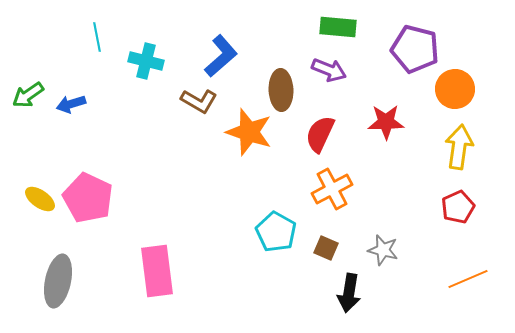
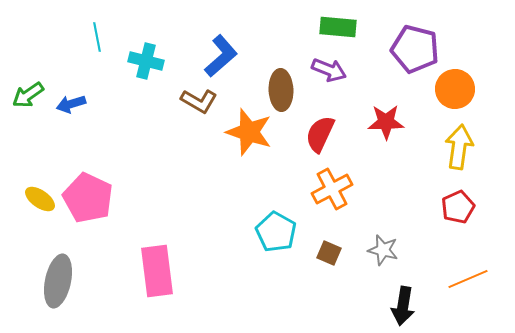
brown square: moved 3 px right, 5 px down
black arrow: moved 54 px right, 13 px down
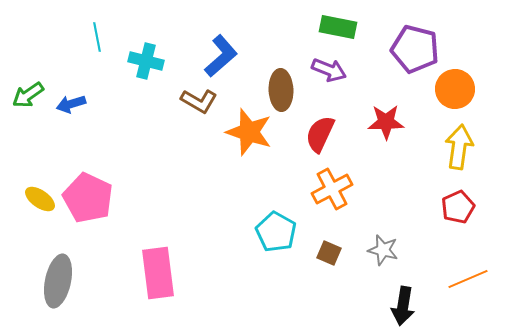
green rectangle: rotated 6 degrees clockwise
pink rectangle: moved 1 px right, 2 px down
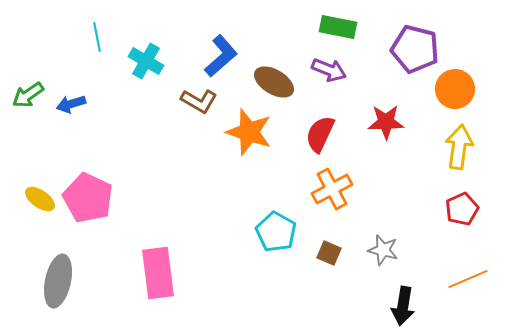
cyan cross: rotated 16 degrees clockwise
brown ellipse: moved 7 px left, 8 px up; rotated 57 degrees counterclockwise
red pentagon: moved 4 px right, 2 px down
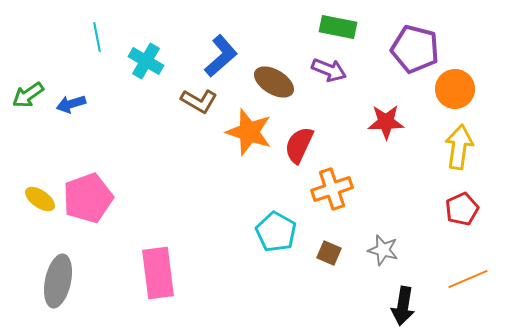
red semicircle: moved 21 px left, 11 px down
orange cross: rotated 9 degrees clockwise
pink pentagon: rotated 27 degrees clockwise
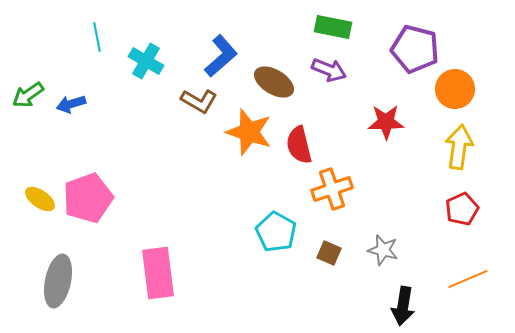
green rectangle: moved 5 px left
red semicircle: rotated 39 degrees counterclockwise
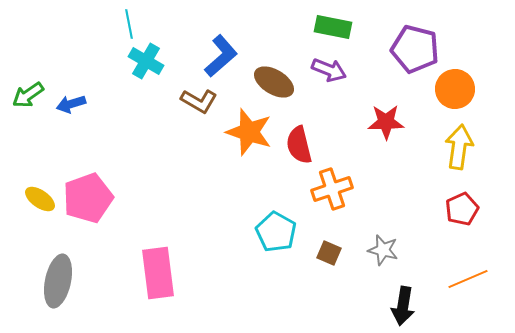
cyan line: moved 32 px right, 13 px up
